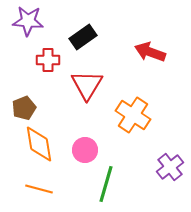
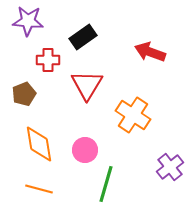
brown pentagon: moved 14 px up
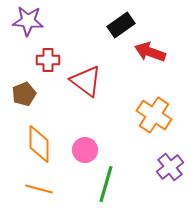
black rectangle: moved 38 px right, 12 px up
red triangle: moved 1 px left, 4 px up; rotated 24 degrees counterclockwise
orange cross: moved 21 px right
orange diamond: rotated 9 degrees clockwise
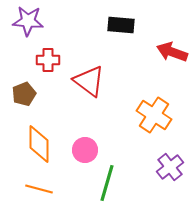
black rectangle: rotated 40 degrees clockwise
red arrow: moved 22 px right
red triangle: moved 3 px right
green line: moved 1 px right, 1 px up
